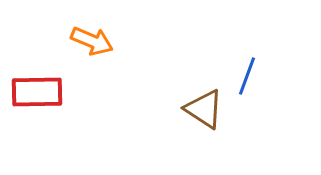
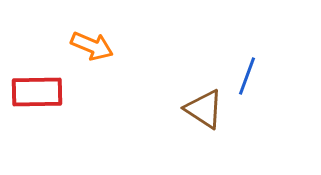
orange arrow: moved 5 px down
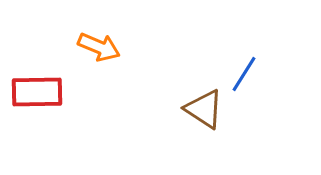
orange arrow: moved 7 px right, 1 px down
blue line: moved 3 px left, 2 px up; rotated 12 degrees clockwise
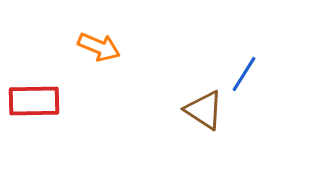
red rectangle: moved 3 px left, 9 px down
brown triangle: moved 1 px down
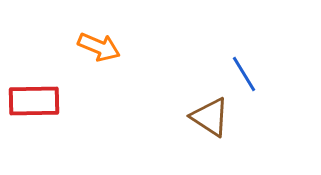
blue line: rotated 63 degrees counterclockwise
brown triangle: moved 6 px right, 7 px down
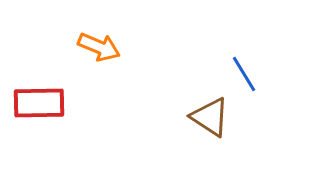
red rectangle: moved 5 px right, 2 px down
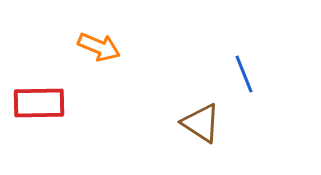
blue line: rotated 9 degrees clockwise
brown triangle: moved 9 px left, 6 px down
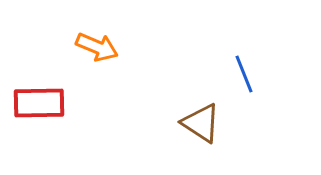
orange arrow: moved 2 px left
